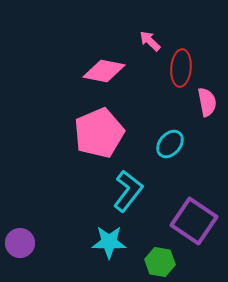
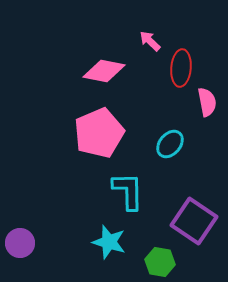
cyan L-shape: rotated 39 degrees counterclockwise
cyan star: rotated 16 degrees clockwise
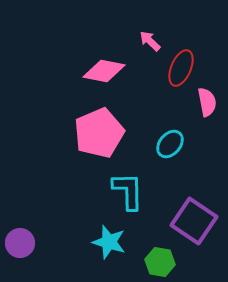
red ellipse: rotated 18 degrees clockwise
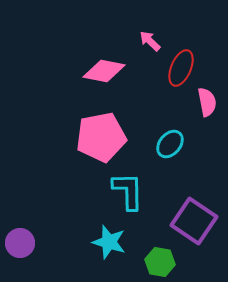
pink pentagon: moved 2 px right, 4 px down; rotated 12 degrees clockwise
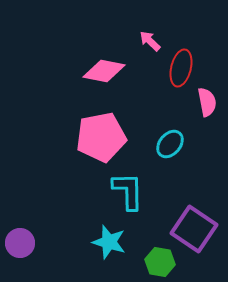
red ellipse: rotated 9 degrees counterclockwise
purple square: moved 8 px down
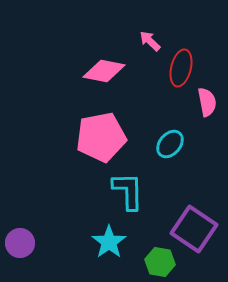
cyan star: rotated 20 degrees clockwise
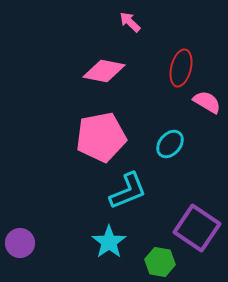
pink arrow: moved 20 px left, 19 px up
pink semicircle: rotated 48 degrees counterclockwise
cyan L-shape: rotated 69 degrees clockwise
purple square: moved 3 px right, 1 px up
